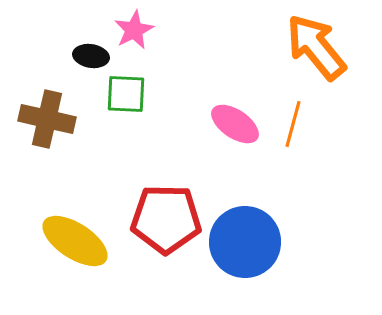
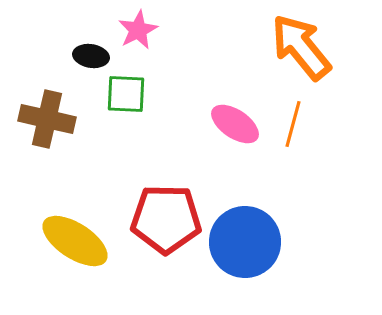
pink star: moved 4 px right
orange arrow: moved 15 px left
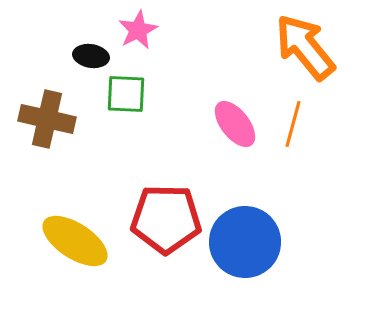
orange arrow: moved 4 px right
pink ellipse: rotated 18 degrees clockwise
